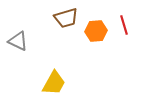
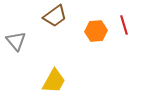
brown trapezoid: moved 11 px left, 2 px up; rotated 20 degrees counterclockwise
gray triangle: moved 2 px left; rotated 25 degrees clockwise
yellow trapezoid: moved 2 px up
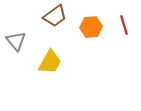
orange hexagon: moved 5 px left, 4 px up
yellow trapezoid: moved 4 px left, 19 px up
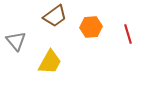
red line: moved 4 px right, 9 px down
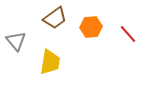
brown trapezoid: moved 2 px down
red line: rotated 24 degrees counterclockwise
yellow trapezoid: rotated 20 degrees counterclockwise
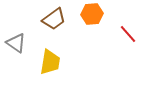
brown trapezoid: moved 1 px left, 1 px down
orange hexagon: moved 1 px right, 13 px up
gray triangle: moved 2 px down; rotated 15 degrees counterclockwise
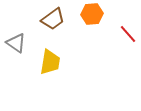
brown trapezoid: moved 1 px left
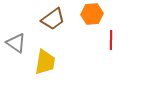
red line: moved 17 px left, 6 px down; rotated 42 degrees clockwise
yellow trapezoid: moved 5 px left
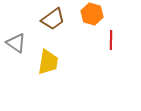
orange hexagon: rotated 20 degrees clockwise
yellow trapezoid: moved 3 px right
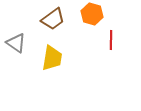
yellow trapezoid: moved 4 px right, 4 px up
